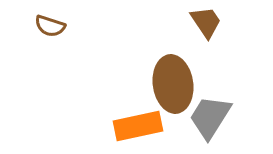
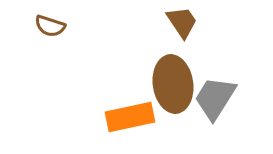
brown trapezoid: moved 24 px left
gray trapezoid: moved 5 px right, 19 px up
orange rectangle: moved 8 px left, 9 px up
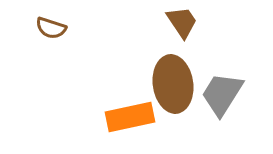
brown semicircle: moved 1 px right, 2 px down
gray trapezoid: moved 7 px right, 4 px up
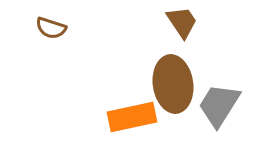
gray trapezoid: moved 3 px left, 11 px down
orange rectangle: moved 2 px right
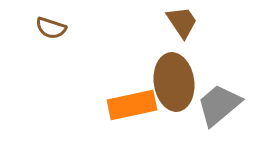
brown ellipse: moved 1 px right, 2 px up
gray trapezoid: rotated 18 degrees clockwise
orange rectangle: moved 12 px up
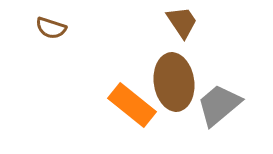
orange rectangle: rotated 51 degrees clockwise
